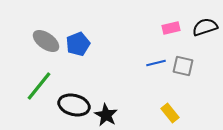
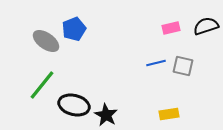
black semicircle: moved 1 px right, 1 px up
blue pentagon: moved 4 px left, 15 px up
green line: moved 3 px right, 1 px up
yellow rectangle: moved 1 px left, 1 px down; rotated 60 degrees counterclockwise
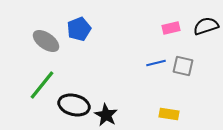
blue pentagon: moved 5 px right
yellow rectangle: rotated 18 degrees clockwise
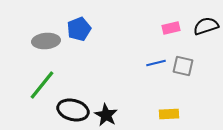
gray ellipse: rotated 40 degrees counterclockwise
black ellipse: moved 1 px left, 5 px down
yellow rectangle: rotated 12 degrees counterclockwise
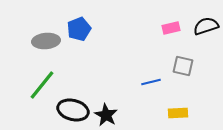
blue line: moved 5 px left, 19 px down
yellow rectangle: moved 9 px right, 1 px up
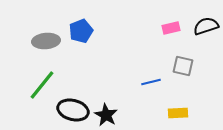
blue pentagon: moved 2 px right, 2 px down
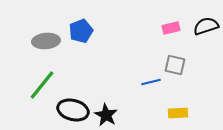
gray square: moved 8 px left, 1 px up
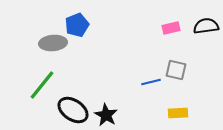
black semicircle: rotated 10 degrees clockwise
blue pentagon: moved 4 px left, 6 px up
gray ellipse: moved 7 px right, 2 px down
gray square: moved 1 px right, 5 px down
black ellipse: rotated 20 degrees clockwise
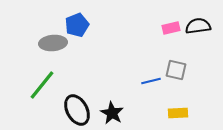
black semicircle: moved 8 px left
blue line: moved 1 px up
black ellipse: moved 4 px right; rotated 28 degrees clockwise
black star: moved 6 px right, 2 px up
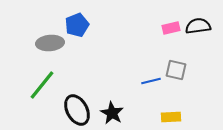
gray ellipse: moved 3 px left
yellow rectangle: moved 7 px left, 4 px down
